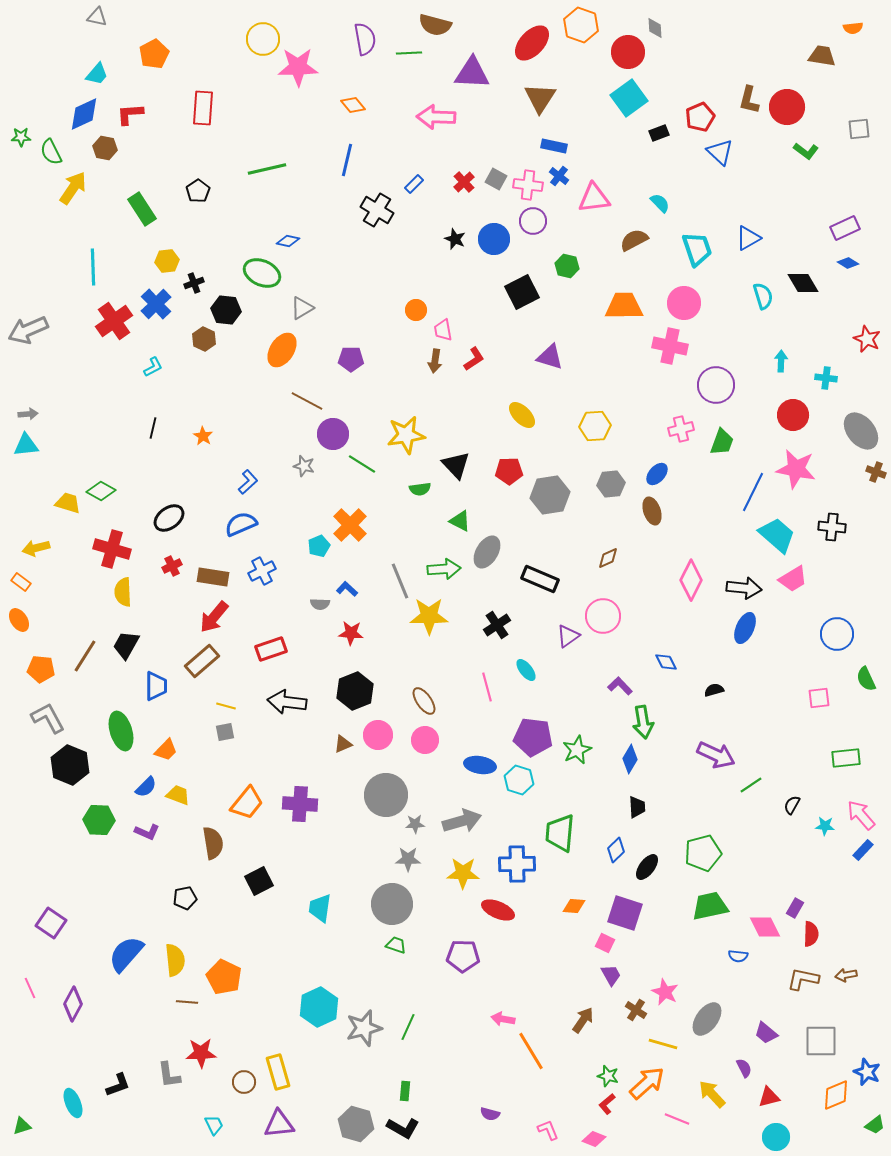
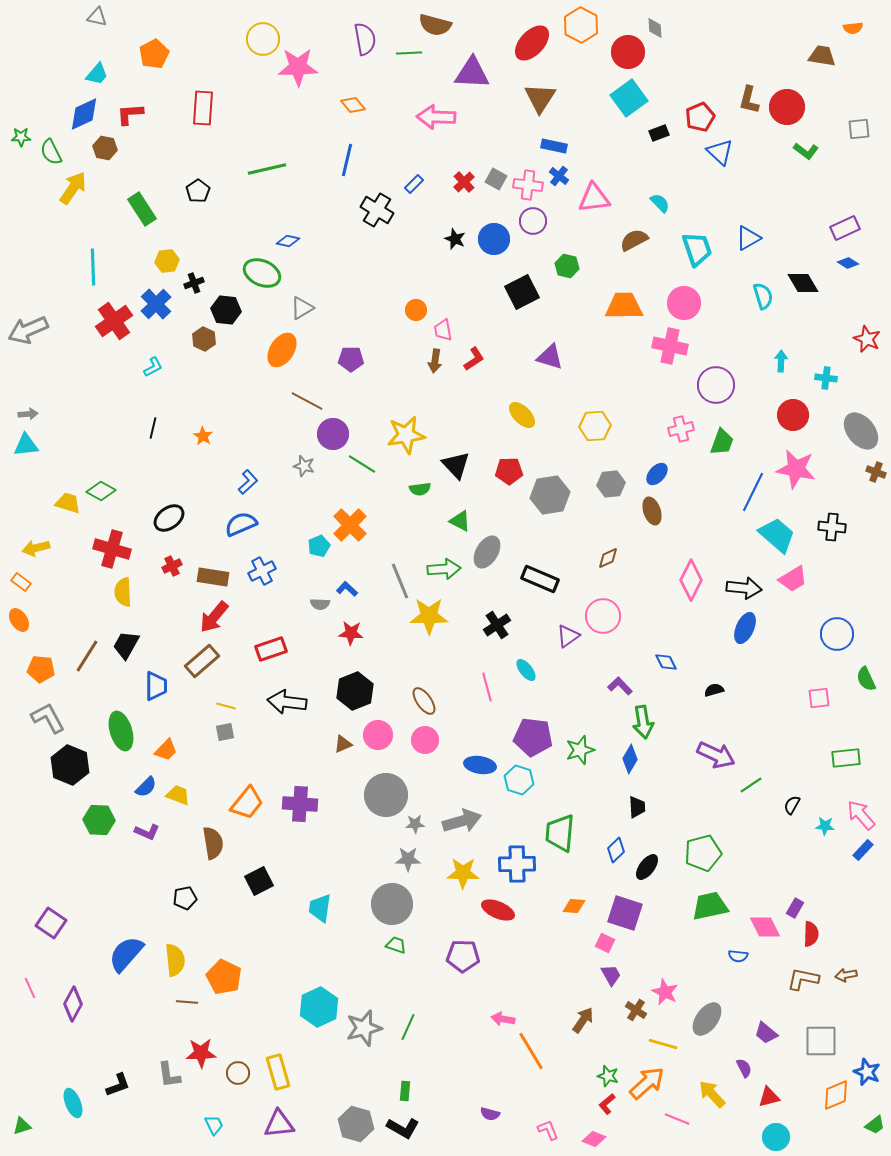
orange hexagon at (581, 25): rotated 8 degrees clockwise
brown line at (85, 656): moved 2 px right
green star at (577, 750): moved 3 px right; rotated 8 degrees clockwise
brown circle at (244, 1082): moved 6 px left, 9 px up
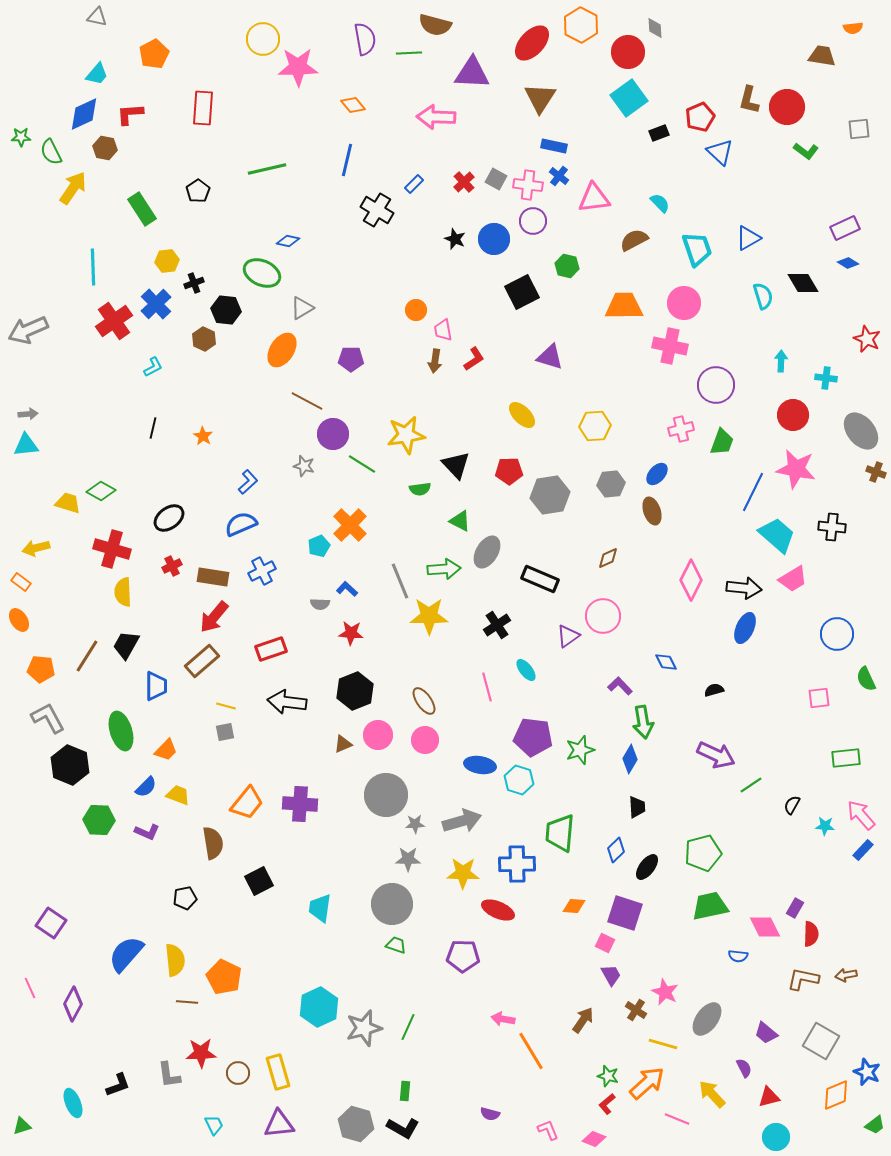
gray square at (821, 1041): rotated 30 degrees clockwise
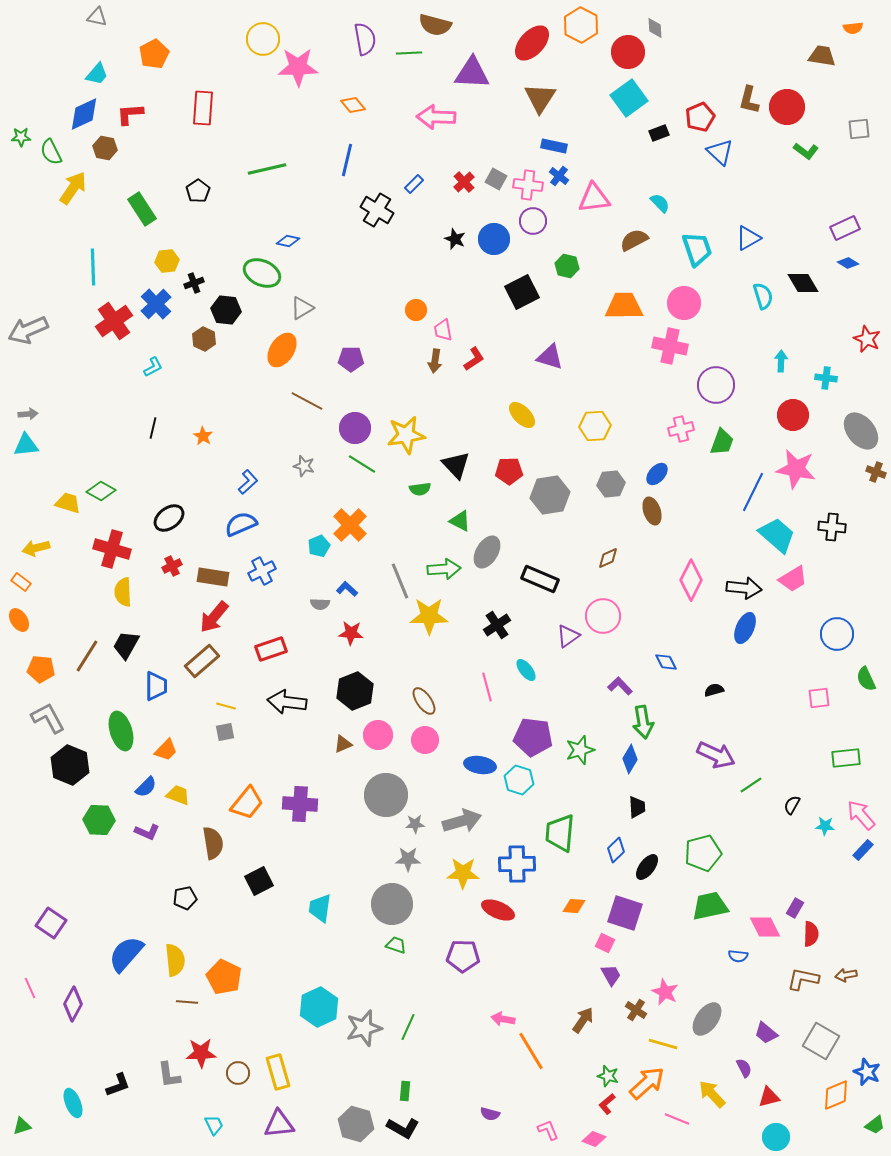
purple circle at (333, 434): moved 22 px right, 6 px up
